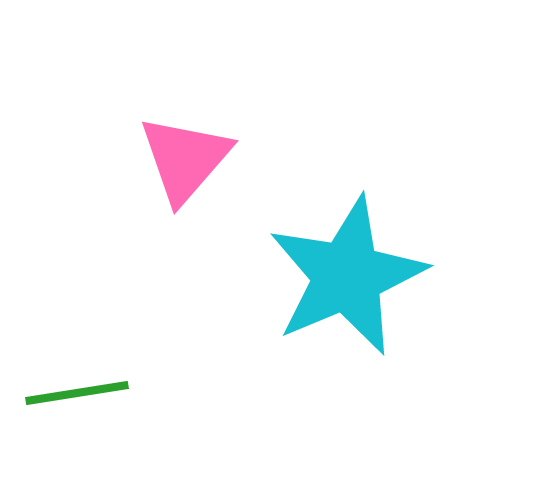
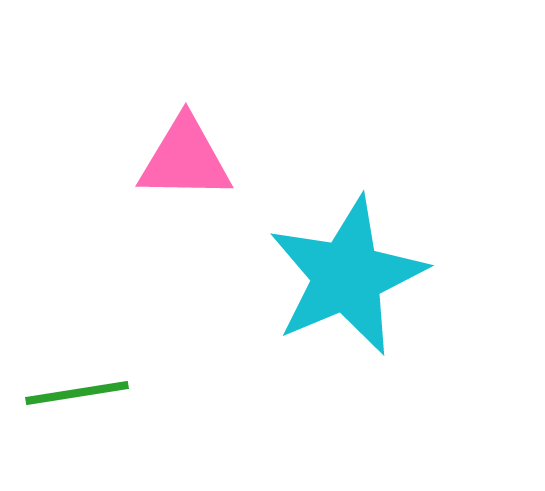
pink triangle: rotated 50 degrees clockwise
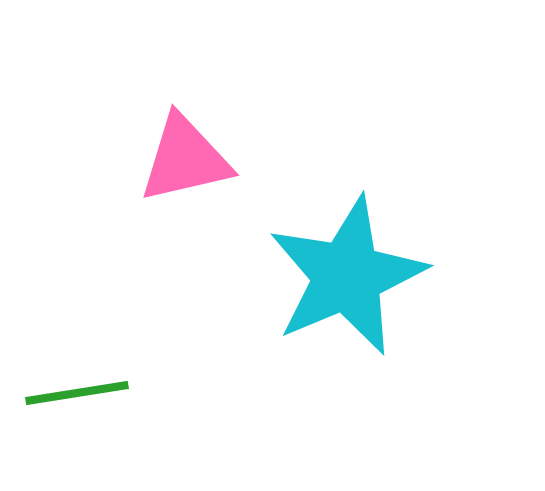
pink triangle: rotated 14 degrees counterclockwise
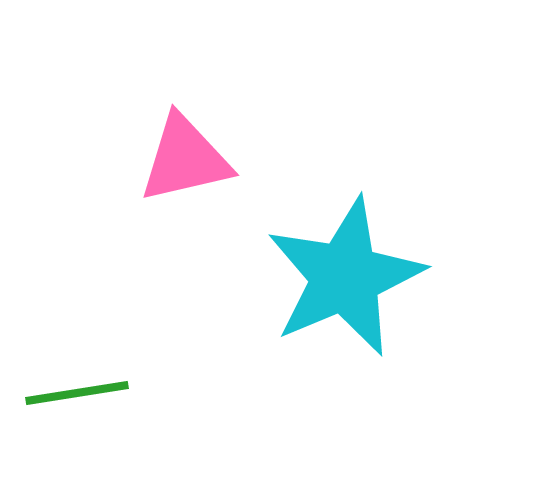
cyan star: moved 2 px left, 1 px down
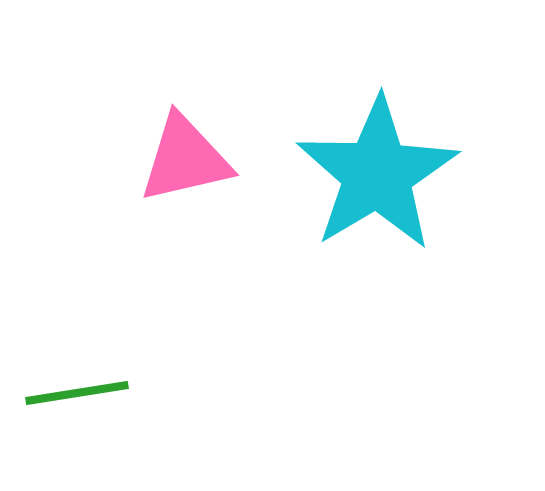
cyan star: moved 32 px right, 103 px up; rotated 8 degrees counterclockwise
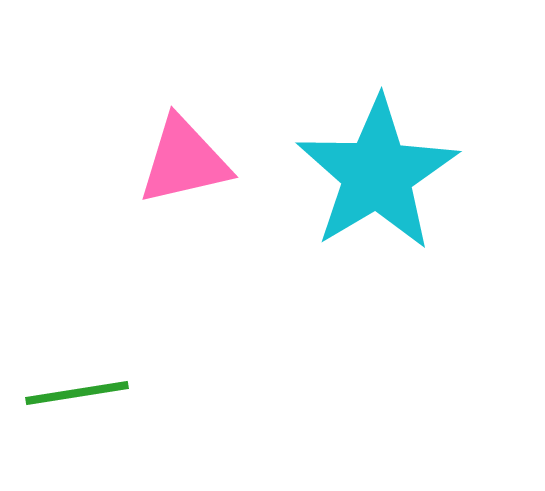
pink triangle: moved 1 px left, 2 px down
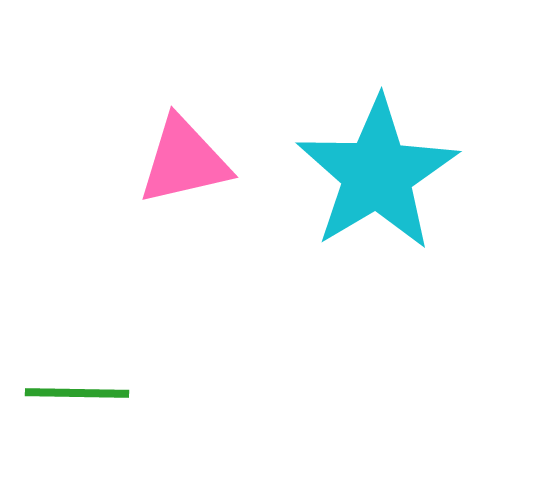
green line: rotated 10 degrees clockwise
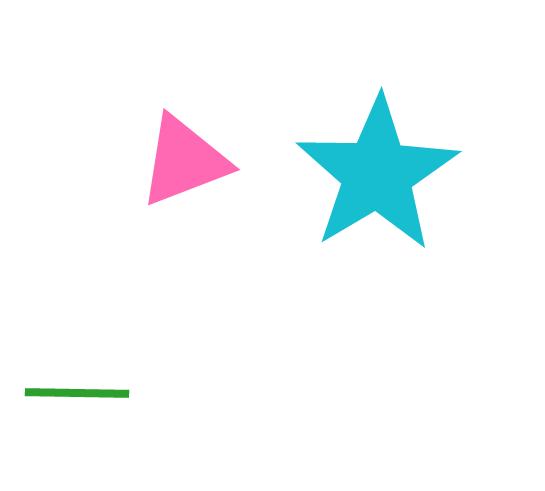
pink triangle: rotated 8 degrees counterclockwise
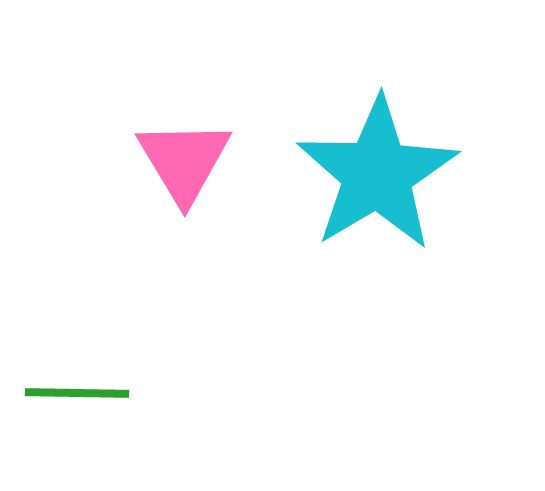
pink triangle: rotated 40 degrees counterclockwise
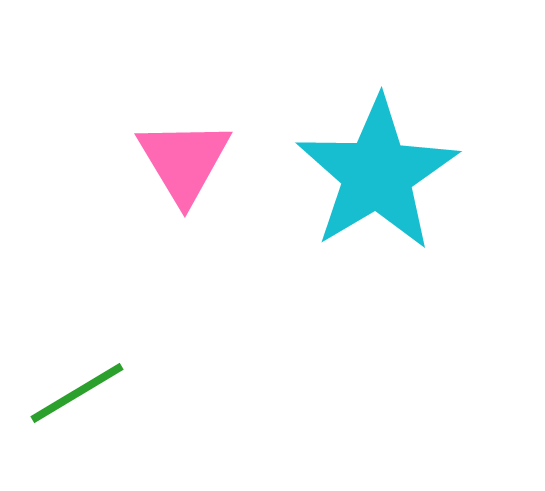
green line: rotated 32 degrees counterclockwise
